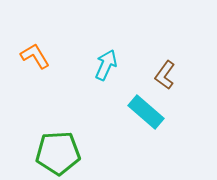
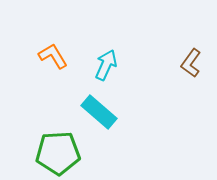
orange L-shape: moved 18 px right
brown L-shape: moved 26 px right, 12 px up
cyan rectangle: moved 47 px left
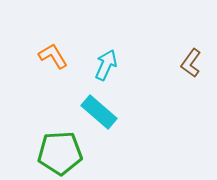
green pentagon: moved 2 px right
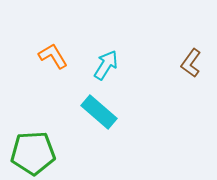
cyan arrow: rotated 8 degrees clockwise
green pentagon: moved 27 px left
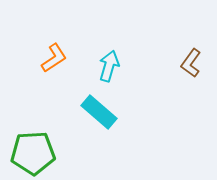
orange L-shape: moved 1 px right, 2 px down; rotated 88 degrees clockwise
cyan arrow: moved 3 px right, 1 px down; rotated 16 degrees counterclockwise
